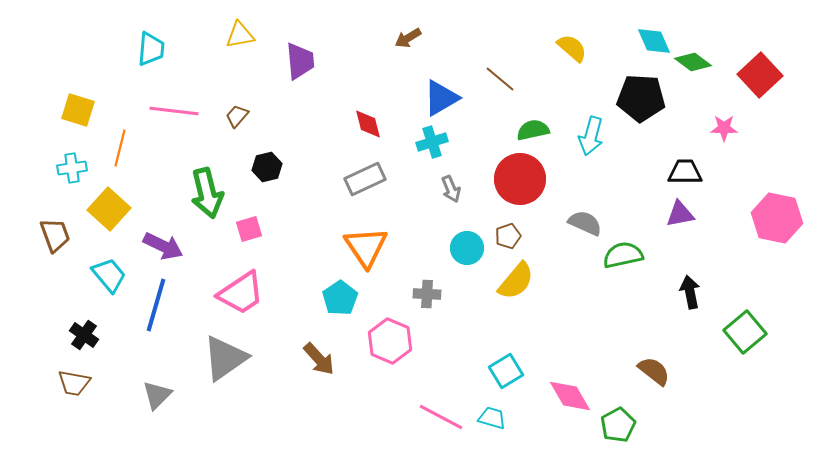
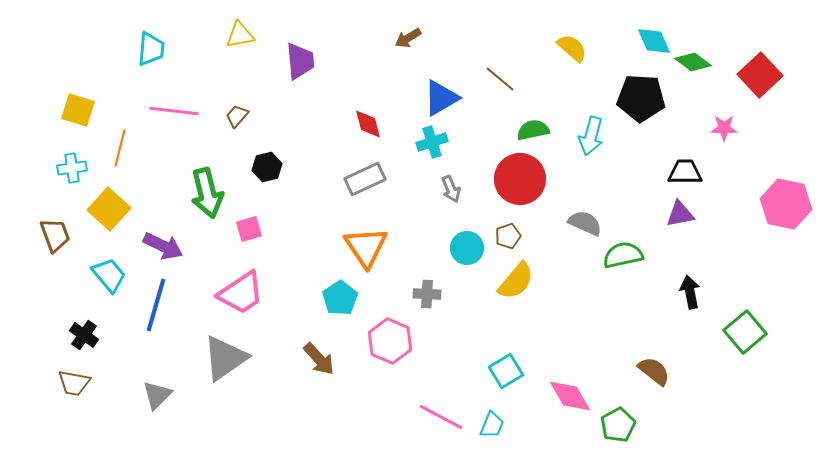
pink hexagon at (777, 218): moved 9 px right, 14 px up
cyan trapezoid at (492, 418): moved 7 px down; rotated 96 degrees clockwise
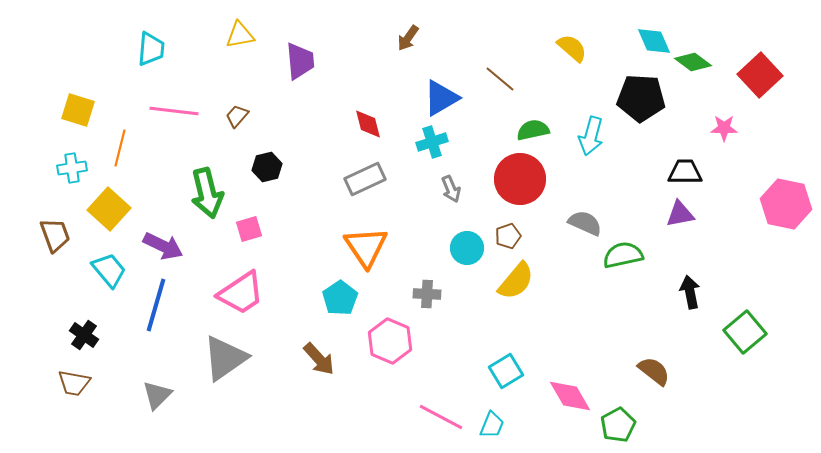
brown arrow at (408, 38): rotated 24 degrees counterclockwise
cyan trapezoid at (109, 275): moved 5 px up
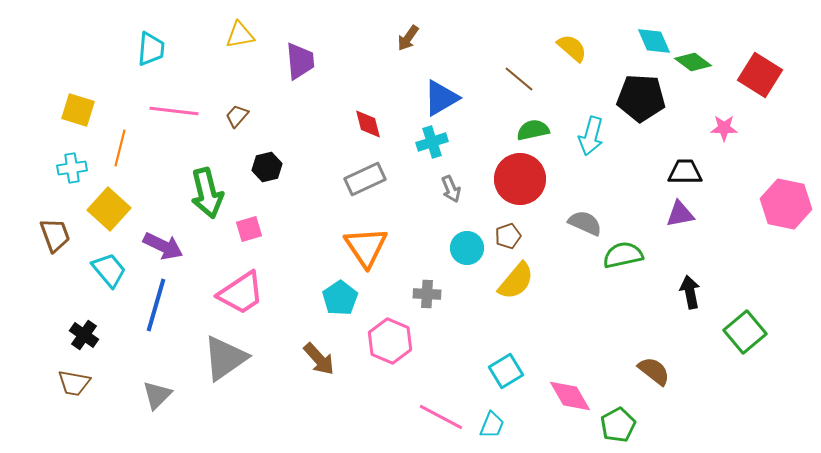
red square at (760, 75): rotated 15 degrees counterclockwise
brown line at (500, 79): moved 19 px right
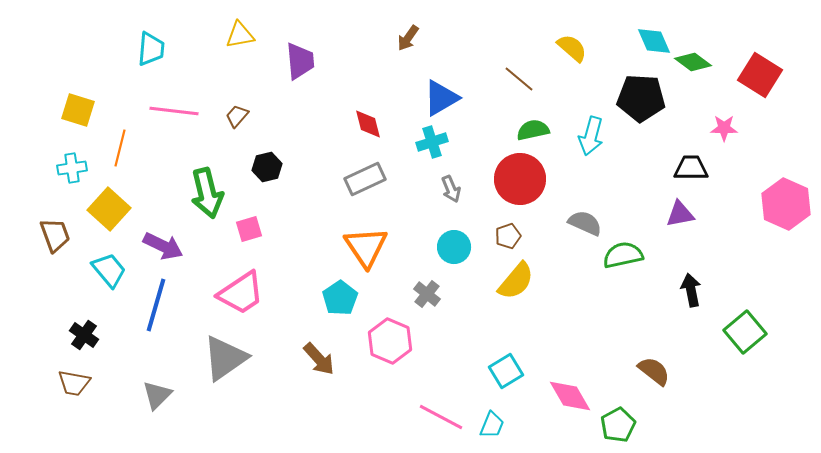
black trapezoid at (685, 172): moved 6 px right, 4 px up
pink hexagon at (786, 204): rotated 12 degrees clockwise
cyan circle at (467, 248): moved 13 px left, 1 px up
black arrow at (690, 292): moved 1 px right, 2 px up
gray cross at (427, 294): rotated 36 degrees clockwise
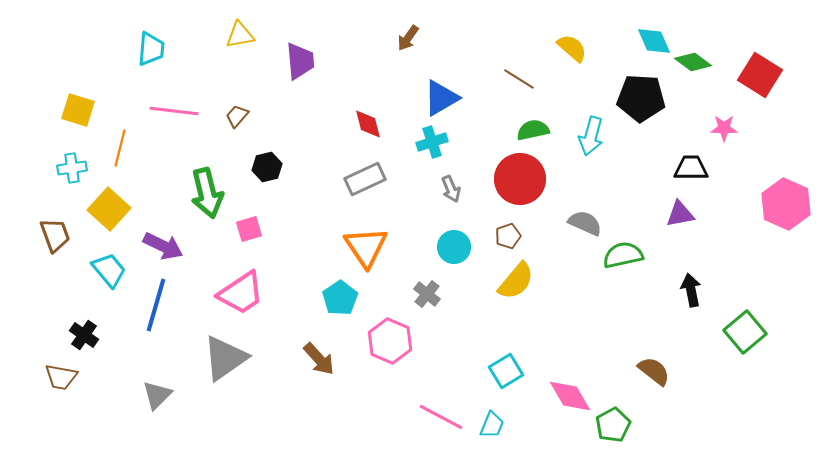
brown line at (519, 79): rotated 8 degrees counterclockwise
brown trapezoid at (74, 383): moved 13 px left, 6 px up
green pentagon at (618, 425): moved 5 px left
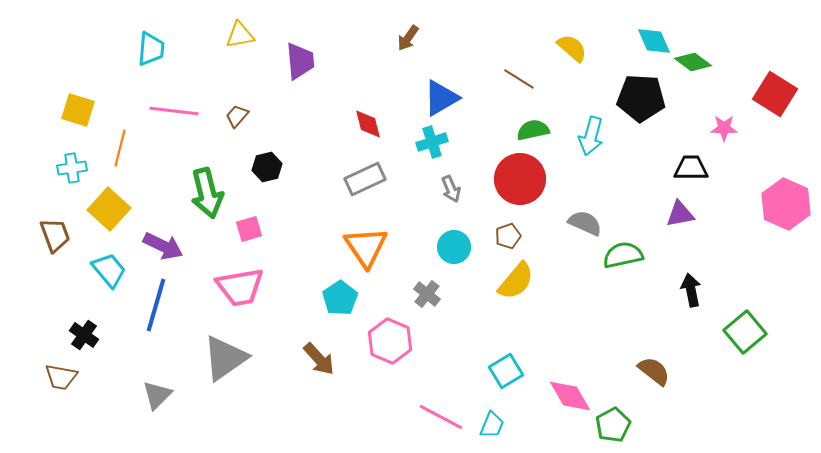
red square at (760, 75): moved 15 px right, 19 px down
pink trapezoid at (241, 293): moved 1 px left, 6 px up; rotated 24 degrees clockwise
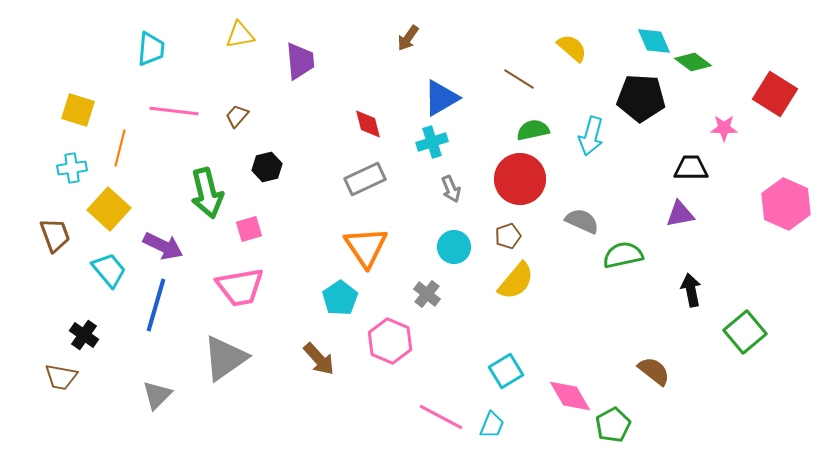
gray semicircle at (585, 223): moved 3 px left, 2 px up
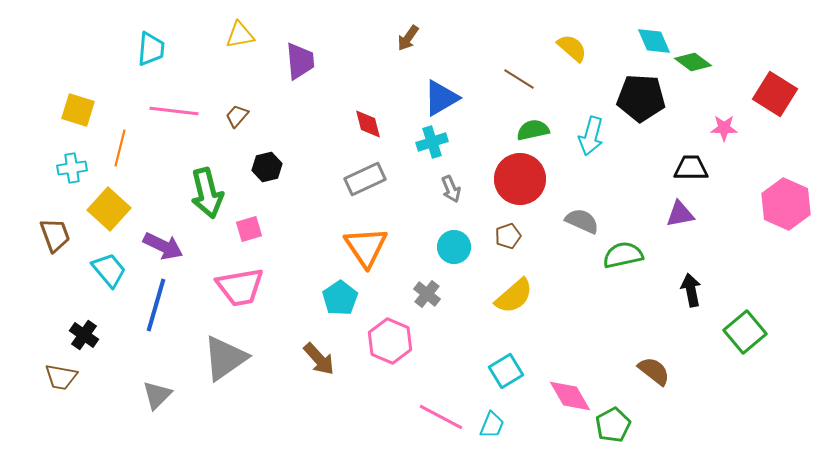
yellow semicircle at (516, 281): moved 2 px left, 15 px down; rotated 9 degrees clockwise
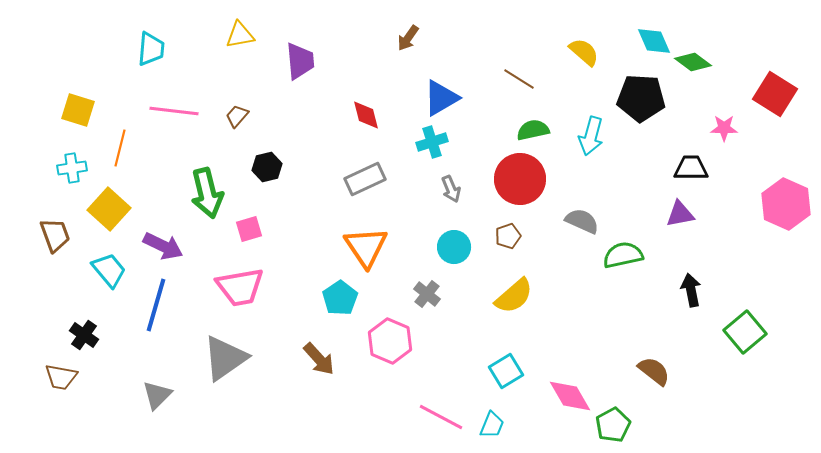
yellow semicircle at (572, 48): moved 12 px right, 4 px down
red diamond at (368, 124): moved 2 px left, 9 px up
